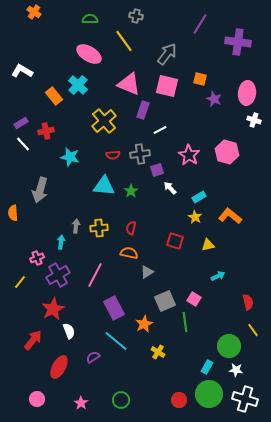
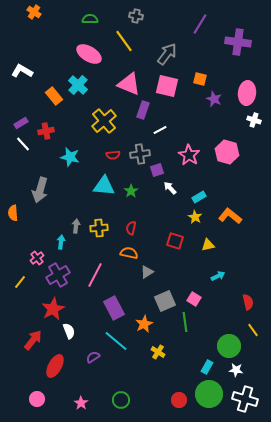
pink cross at (37, 258): rotated 16 degrees counterclockwise
red ellipse at (59, 367): moved 4 px left, 1 px up
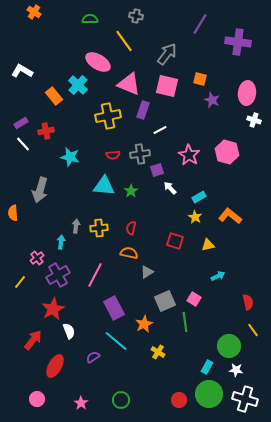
pink ellipse at (89, 54): moved 9 px right, 8 px down
purple star at (214, 99): moved 2 px left, 1 px down
yellow cross at (104, 121): moved 4 px right, 5 px up; rotated 30 degrees clockwise
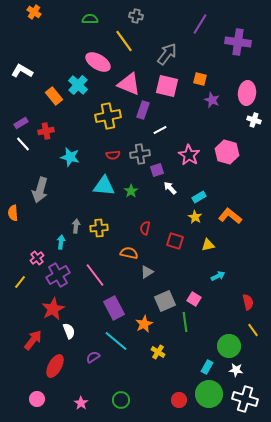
red semicircle at (131, 228): moved 14 px right
pink line at (95, 275): rotated 65 degrees counterclockwise
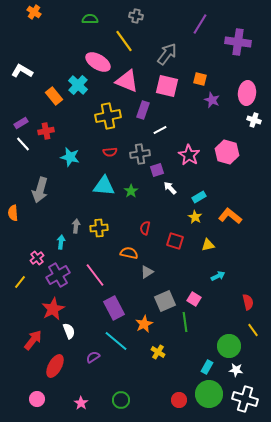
pink triangle at (129, 84): moved 2 px left, 3 px up
red semicircle at (113, 155): moved 3 px left, 3 px up
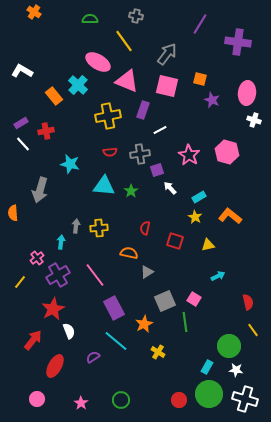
cyan star at (70, 157): moved 7 px down
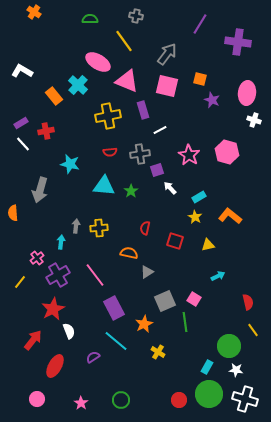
purple rectangle at (143, 110): rotated 36 degrees counterclockwise
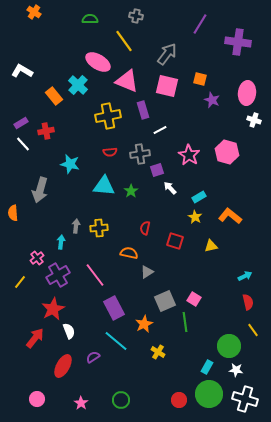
yellow triangle at (208, 245): moved 3 px right, 1 px down
cyan arrow at (218, 276): moved 27 px right
red arrow at (33, 340): moved 2 px right, 2 px up
red ellipse at (55, 366): moved 8 px right
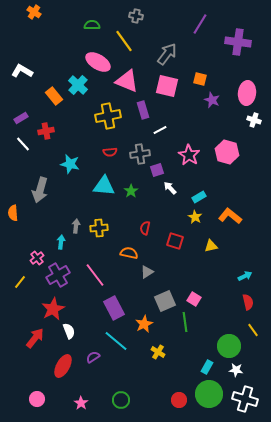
green semicircle at (90, 19): moved 2 px right, 6 px down
purple rectangle at (21, 123): moved 5 px up
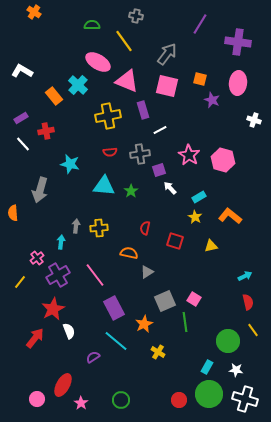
pink ellipse at (247, 93): moved 9 px left, 10 px up
pink hexagon at (227, 152): moved 4 px left, 8 px down
purple square at (157, 170): moved 2 px right
green circle at (229, 346): moved 1 px left, 5 px up
red ellipse at (63, 366): moved 19 px down
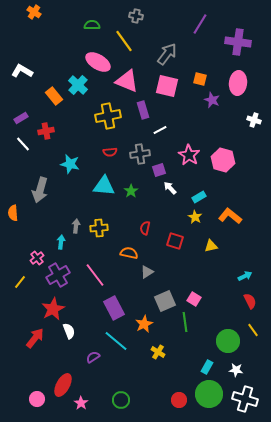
red semicircle at (248, 302): moved 2 px right, 1 px up; rotated 14 degrees counterclockwise
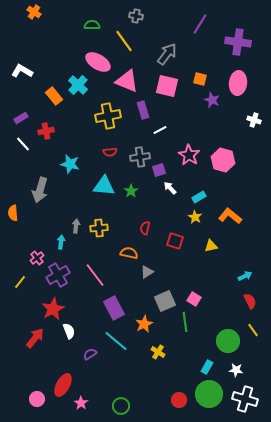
gray cross at (140, 154): moved 3 px down
purple semicircle at (93, 357): moved 3 px left, 3 px up
green circle at (121, 400): moved 6 px down
